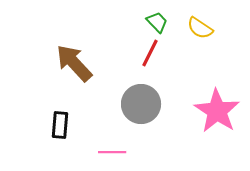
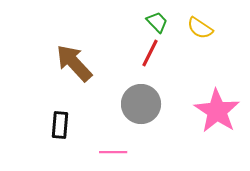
pink line: moved 1 px right
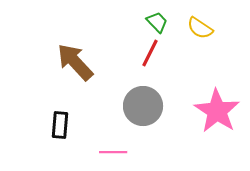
brown arrow: moved 1 px right, 1 px up
gray circle: moved 2 px right, 2 px down
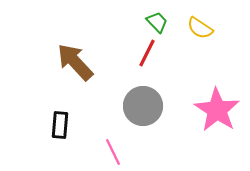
red line: moved 3 px left
pink star: moved 1 px up
pink line: rotated 64 degrees clockwise
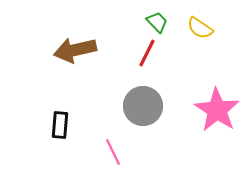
brown arrow: moved 12 px up; rotated 60 degrees counterclockwise
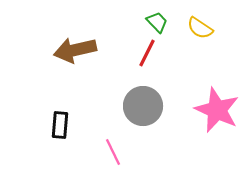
pink star: rotated 9 degrees counterclockwise
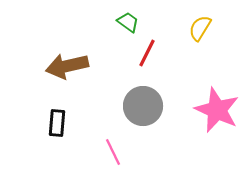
green trapezoid: moved 29 px left; rotated 10 degrees counterclockwise
yellow semicircle: rotated 88 degrees clockwise
brown arrow: moved 8 px left, 16 px down
black rectangle: moved 3 px left, 2 px up
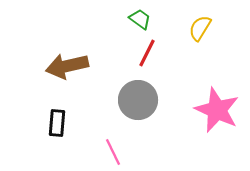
green trapezoid: moved 12 px right, 3 px up
gray circle: moved 5 px left, 6 px up
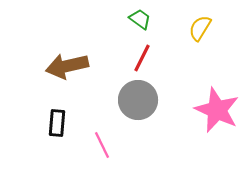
red line: moved 5 px left, 5 px down
pink line: moved 11 px left, 7 px up
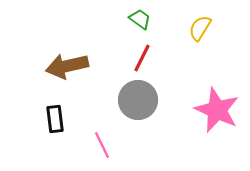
black rectangle: moved 2 px left, 4 px up; rotated 12 degrees counterclockwise
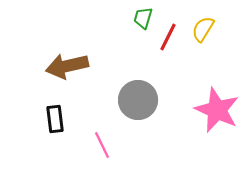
green trapezoid: moved 3 px right, 1 px up; rotated 110 degrees counterclockwise
yellow semicircle: moved 3 px right, 1 px down
red line: moved 26 px right, 21 px up
